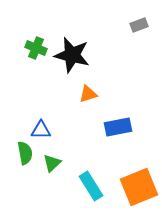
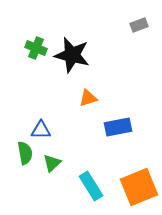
orange triangle: moved 4 px down
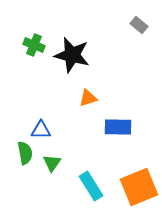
gray rectangle: rotated 60 degrees clockwise
green cross: moved 2 px left, 3 px up
blue rectangle: rotated 12 degrees clockwise
green triangle: rotated 12 degrees counterclockwise
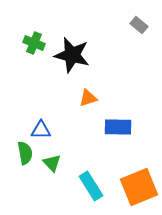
green cross: moved 2 px up
green triangle: rotated 18 degrees counterclockwise
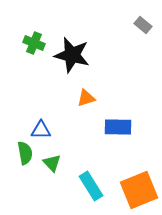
gray rectangle: moved 4 px right
orange triangle: moved 2 px left
orange square: moved 3 px down
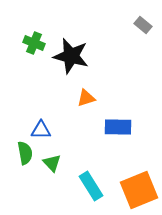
black star: moved 1 px left, 1 px down
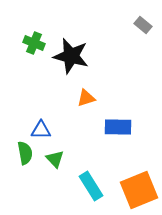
green triangle: moved 3 px right, 4 px up
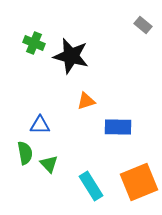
orange triangle: moved 3 px down
blue triangle: moved 1 px left, 5 px up
green triangle: moved 6 px left, 5 px down
orange square: moved 8 px up
